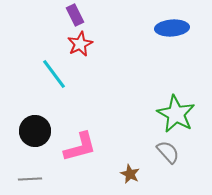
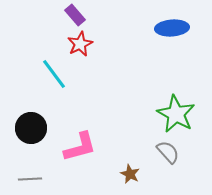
purple rectangle: rotated 15 degrees counterclockwise
black circle: moved 4 px left, 3 px up
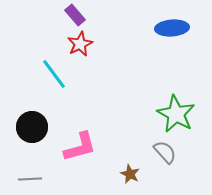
black circle: moved 1 px right, 1 px up
gray semicircle: moved 3 px left
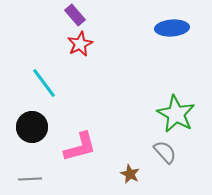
cyan line: moved 10 px left, 9 px down
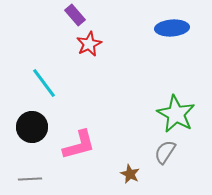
red star: moved 9 px right
pink L-shape: moved 1 px left, 2 px up
gray semicircle: rotated 105 degrees counterclockwise
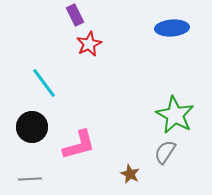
purple rectangle: rotated 15 degrees clockwise
green star: moved 1 px left, 1 px down
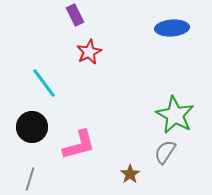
red star: moved 8 px down
brown star: rotated 12 degrees clockwise
gray line: rotated 70 degrees counterclockwise
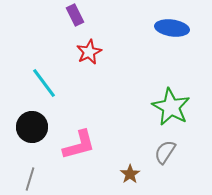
blue ellipse: rotated 12 degrees clockwise
green star: moved 4 px left, 8 px up
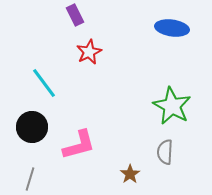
green star: moved 1 px right, 1 px up
gray semicircle: rotated 30 degrees counterclockwise
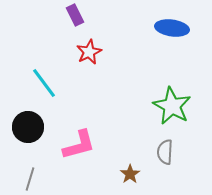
black circle: moved 4 px left
